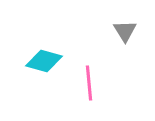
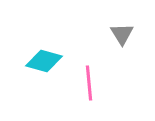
gray triangle: moved 3 px left, 3 px down
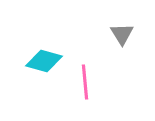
pink line: moved 4 px left, 1 px up
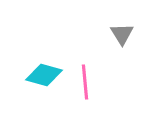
cyan diamond: moved 14 px down
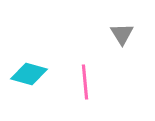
cyan diamond: moved 15 px left, 1 px up
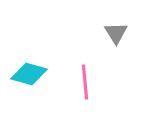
gray triangle: moved 6 px left, 1 px up
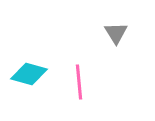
pink line: moved 6 px left
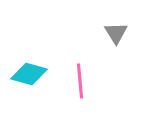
pink line: moved 1 px right, 1 px up
